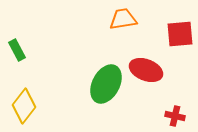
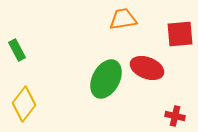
red ellipse: moved 1 px right, 2 px up
green ellipse: moved 5 px up
yellow diamond: moved 2 px up
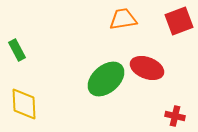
red square: moved 1 px left, 13 px up; rotated 16 degrees counterclockwise
green ellipse: rotated 21 degrees clockwise
yellow diamond: rotated 40 degrees counterclockwise
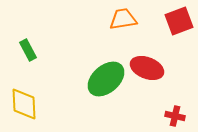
green rectangle: moved 11 px right
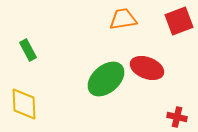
red cross: moved 2 px right, 1 px down
